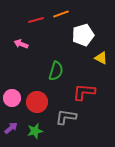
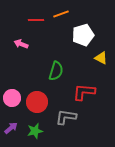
red line: rotated 14 degrees clockwise
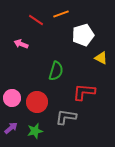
red line: rotated 35 degrees clockwise
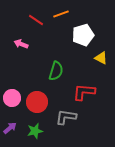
purple arrow: moved 1 px left
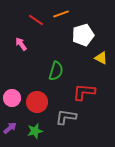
pink arrow: rotated 32 degrees clockwise
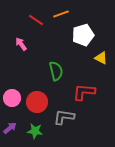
green semicircle: rotated 30 degrees counterclockwise
gray L-shape: moved 2 px left
green star: rotated 21 degrees clockwise
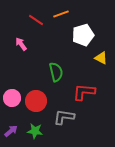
green semicircle: moved 1 px down
red circle: moved 1 px left, 1 px up
purple arrow: moved 1 px right, 3 px down
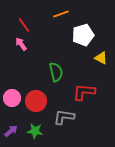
red line: moved 12 px left, 5 px down; rotated 21 degrees clockwise
